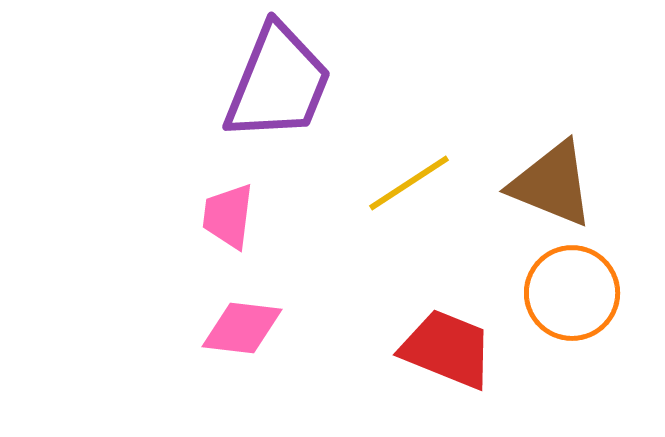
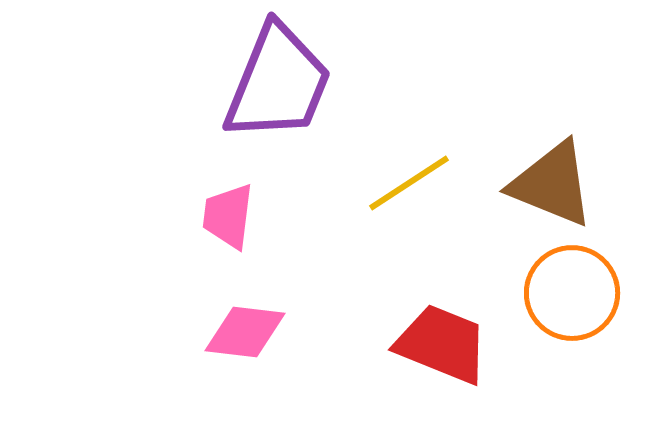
pink diamond: moved 3 px right, 4 px down
red trapezoid: moved 5 px left, 5 px up
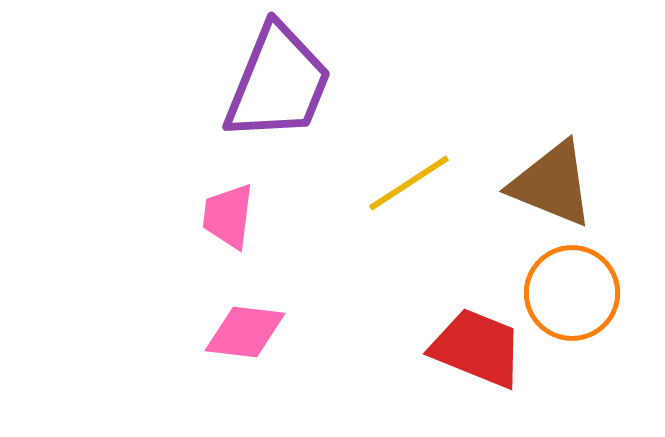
red trapezoid: moved 35 px right, 4 px down
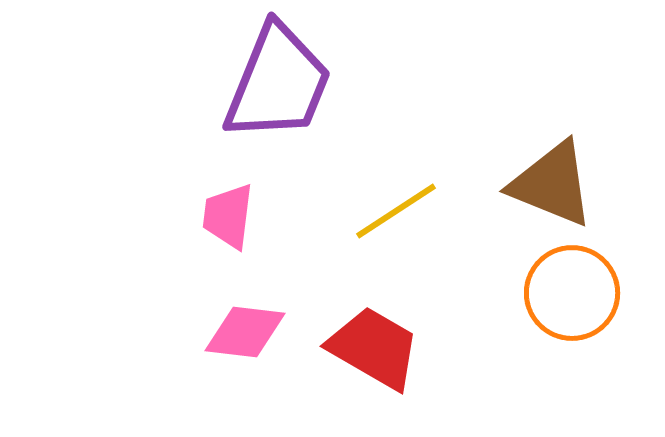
yellow line: moved 13 px left, 28 px down
red trapezoid: moved 103 px left; rotated 8 degrees clockwise
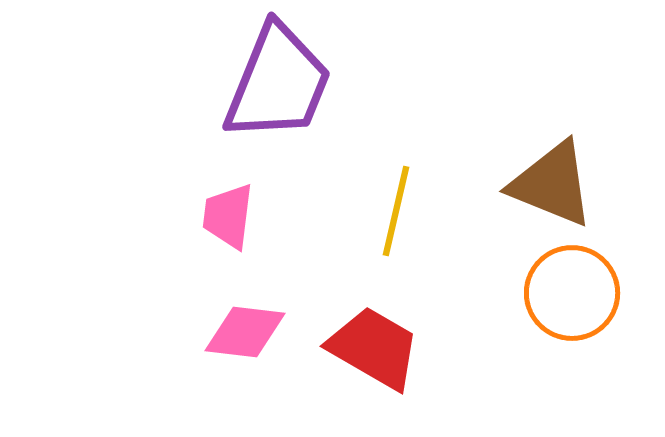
yellow line: rotated 44 degrees counterclockwise
